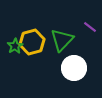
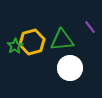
purple line: rotated 16 degrees clockwise
green triangle: rotated 40 degrees clockwise
white circle: moved 4 px left
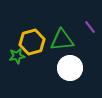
green star: moved 2 px right, 10 px down; rotated 21 degrees clockwise
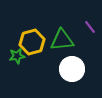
white circle: moved 2 px right, 1 px down
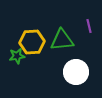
purple line: moved 1 px left, 1 px up; rotated 24 degrees clockwise
yellow hexagon: rotated 10 degrees clockwise
white circle: moved 4 px right, 3 px down
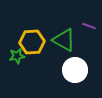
purple line: rotated 56 degrees counterclockwise
green triangle: moved 2 px right; rotated 35 degrees clockwise
white circle: moved 1 px left, 2 px up
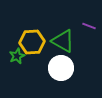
green triangle: moved 1 px left, 1 px down
green star: rotated 14 degrees counterclockwise
white circle: moved 14 px left, 2 px up
